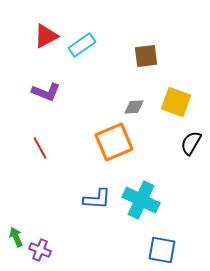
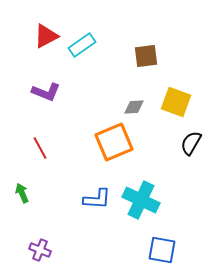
green arrow: moved 6 px right, 44 px up
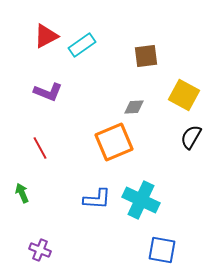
purple L-shape: moved 2 px right
yellow square: moved 8 px right, 7 px up; rotated 8 degrees clockwise
black semicircle: moved 6 px up
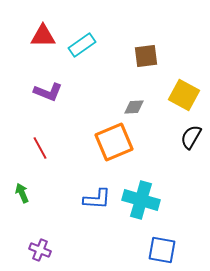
red triangle: moved 3 px left; rotated 28 degrees clockwise
cyan cross: rotated 9 degrees counterclockwise
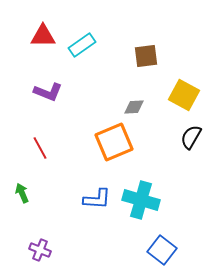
blue square: rotated 28 degrees clockwise
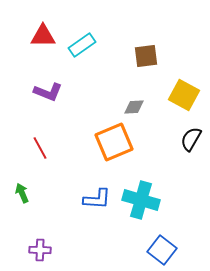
black semicircle: moved 2 px down
purple cross: rotated 20 degrees counterclockwise
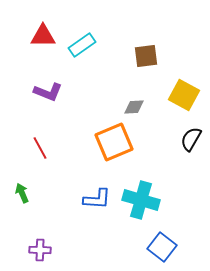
blue square: moved 3 px up
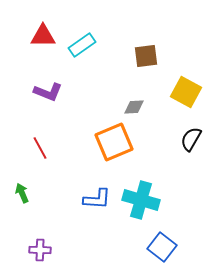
yellow square: moved 2 px right, 3 px up
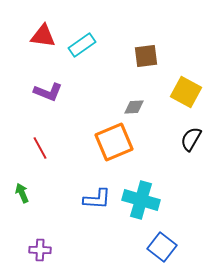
red triangle: rotated 8 degrees clockwise
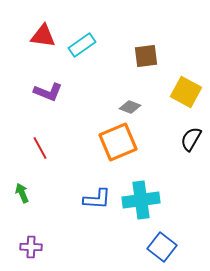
gray diamond: moved 4 px left; rotated 25 degrees clockwise
orange square: moved 4 px right
cyan cross: rotated 24 degrees counterclockwise
purple cross: moved 9 px left, 3 px up
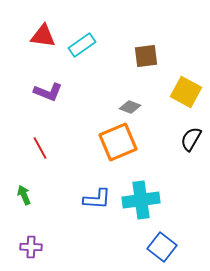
green arrow: moved 2 px right, 2 px down
